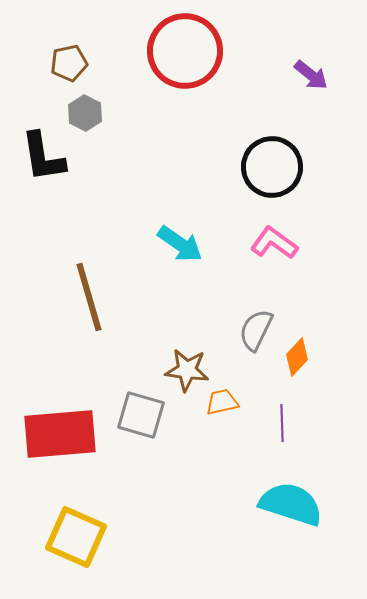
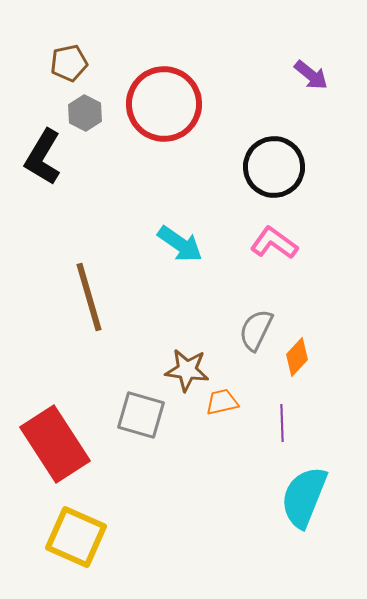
red circle: moved 21 px left, 53 px down
black L-shape: rotated 40 degrees clockwise
black circle: moved 2 px right
red rectangle: moved 5 px left, 10 px down; rotated 62 degrees clockwise
cyan semicircle: moved 13 px right, 7 px up; rotated 86 degrees counterclockwise
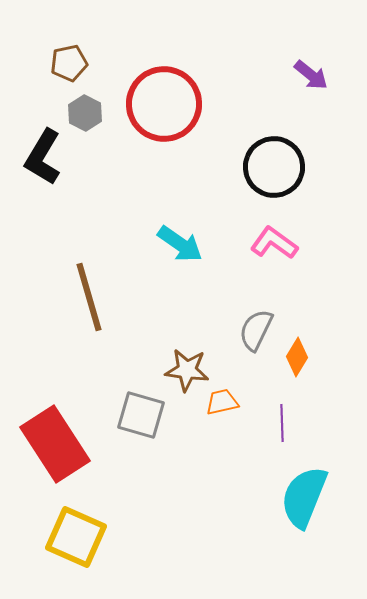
orange diamond: rotated 12 degrees counterclockwise
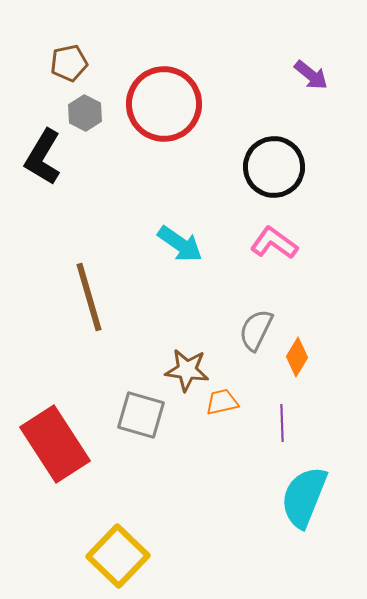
yellow square: moved 42 px right, 19 px down; rotated 20 degrees clockwise
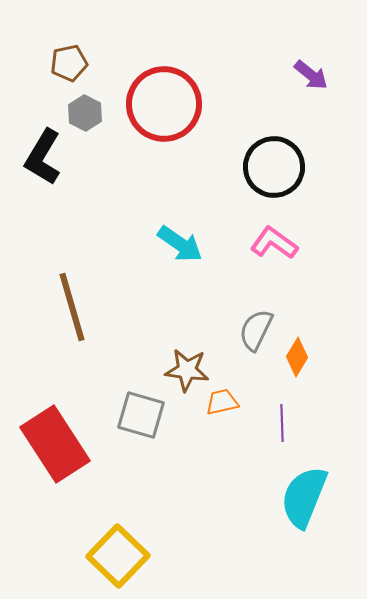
brown line: moved 17 px left, 10 px down
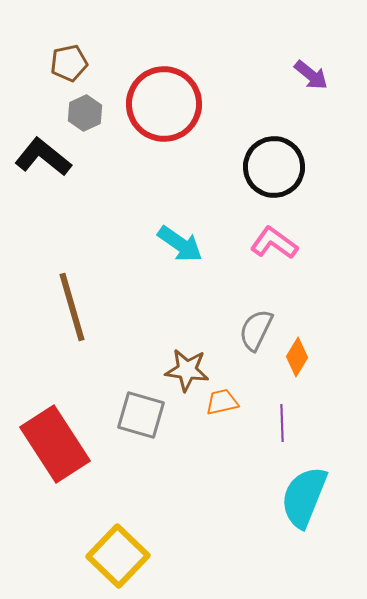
gray hexagon: rotated 8 degrees clockwise
black L-shape: rotated 98 degrees clockwise
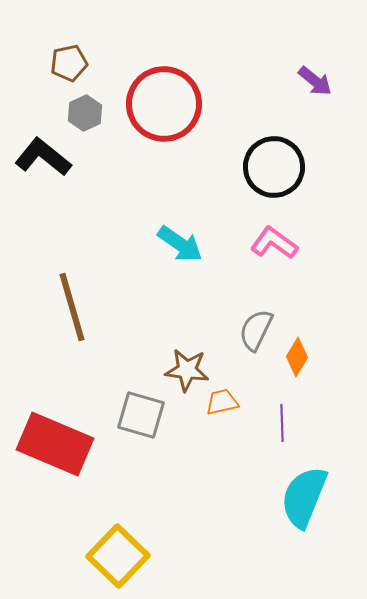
purple arrow: moved 4 px right, 6 px down
red rectangle: rotated 34 degrees counterclockwise
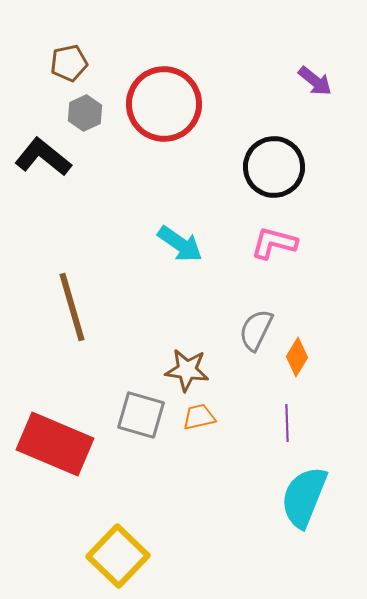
pink L-shape: rotated 21 degrees counterclockwise
orange trapezoid: moved 23 px left, 15 px down
purple line: moved 5 px right
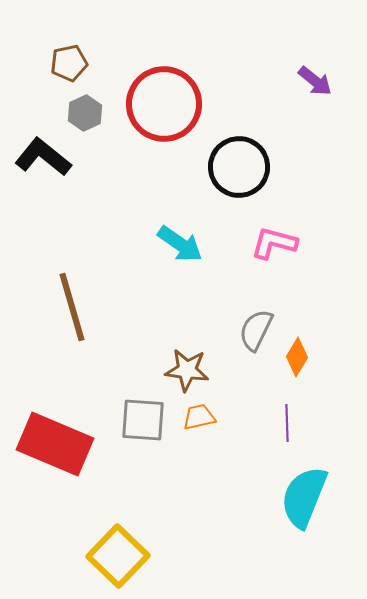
black circle: moved 35 px left
gray square: moved 2 px right, 5 px down; rotated 12 degrees counterclockwise
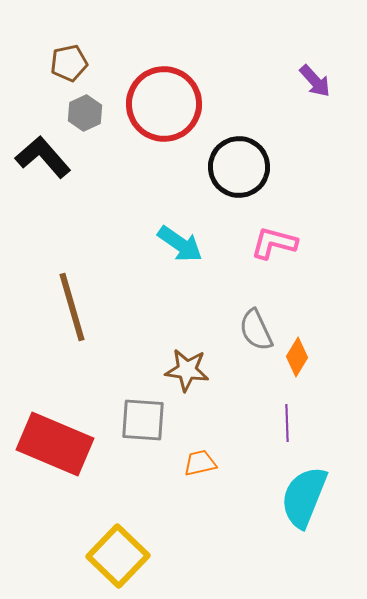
purple arrow: rotated 9 degrees clockwise
black L-shape: rotated 10 degrees clockwise
gray semicircle: rotated 51 degrees counterclockwise
orange trapezoid: moved 1 px right, 46 px down
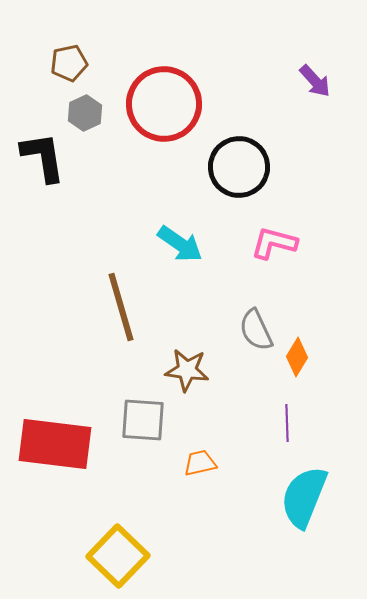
black L-shape: rotated 32 degrees clockwise
brown line: moved 49 px right
red rectangle: rotated 16 degrees counterclockwise
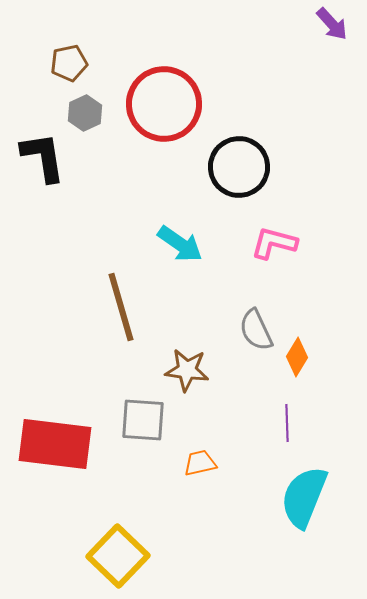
purple arrow: moved 17 px right, 57 px up
